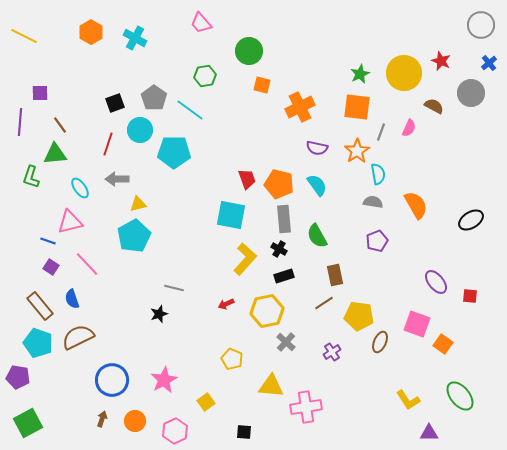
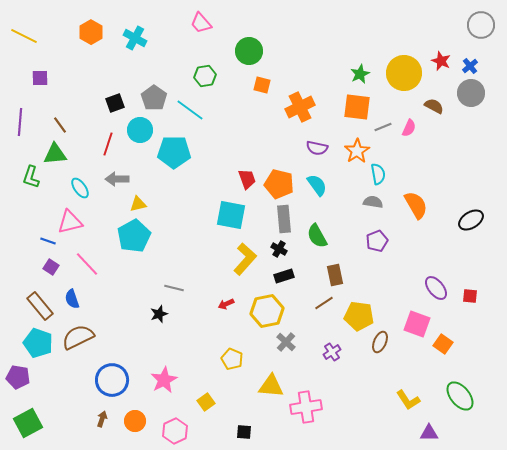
blue cross at (489, 63): moved 19 px left, 3 px down
purple square at (40, 93): moved 15 px up
gray line at (381, 132): moved 2 px right, 5 px up; rotated 48 degrees clockwise
purple ellipse at (436, 282): moved 6 px down
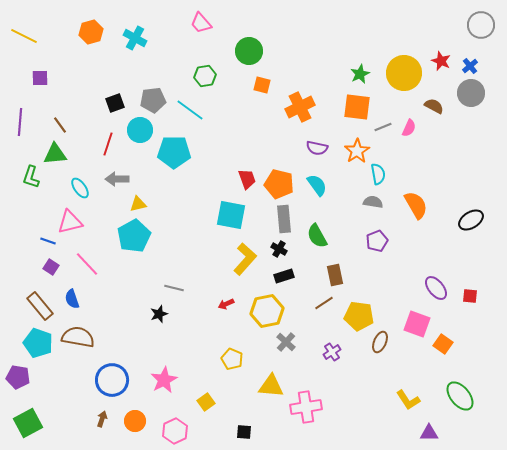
orange hexagon at (91, 32): rotated 15 degrees clockwise
gray pentagon at (154, 98): moved 1 px left, 2 px down; rotated 30 degrees clockwise
brown semicircle at (78, 337): rotated 36 degrees clockwise
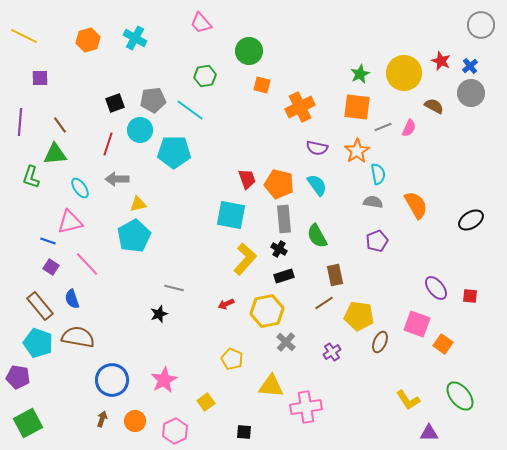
orange hexagon at (91, 32): moved 3 px left, 8 px down
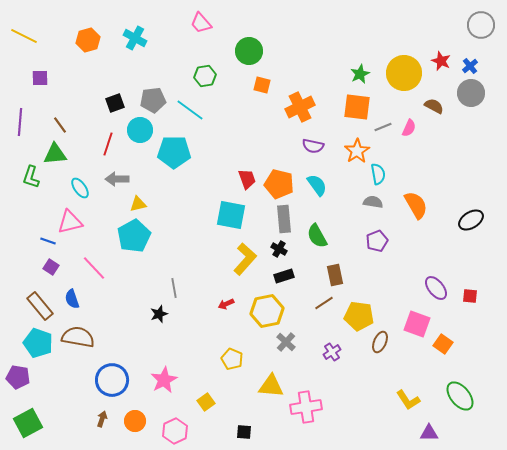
purple semicircle at (317, 148): moved 4 px left, 2 px up
pink line at (87, 264): moved 7 px right, 4 px down
gray line at (174, 288): rotated 66 degrees clockwise
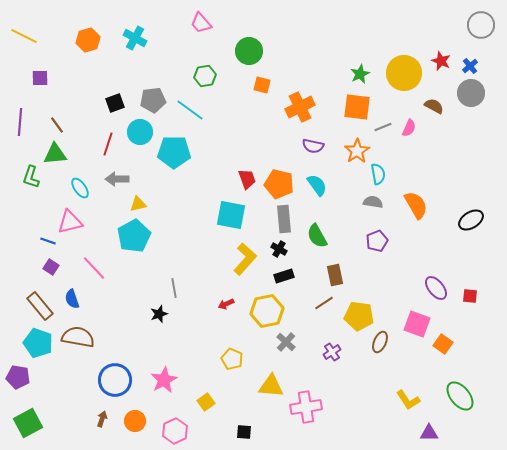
brown line at (60, 125): moved 3 px left
cyan circle at (140, 130): moved 2 px down
blue circle at (112, 380): moved 3 px right
